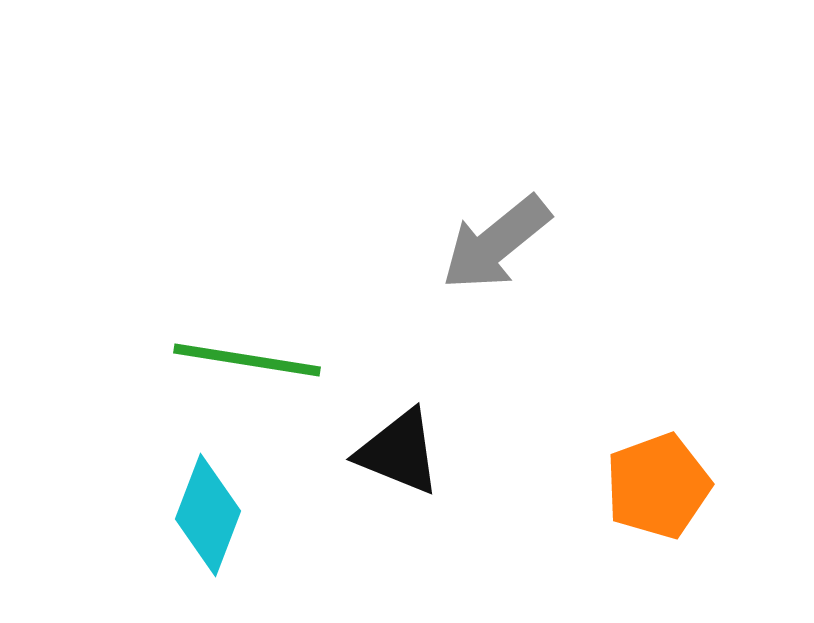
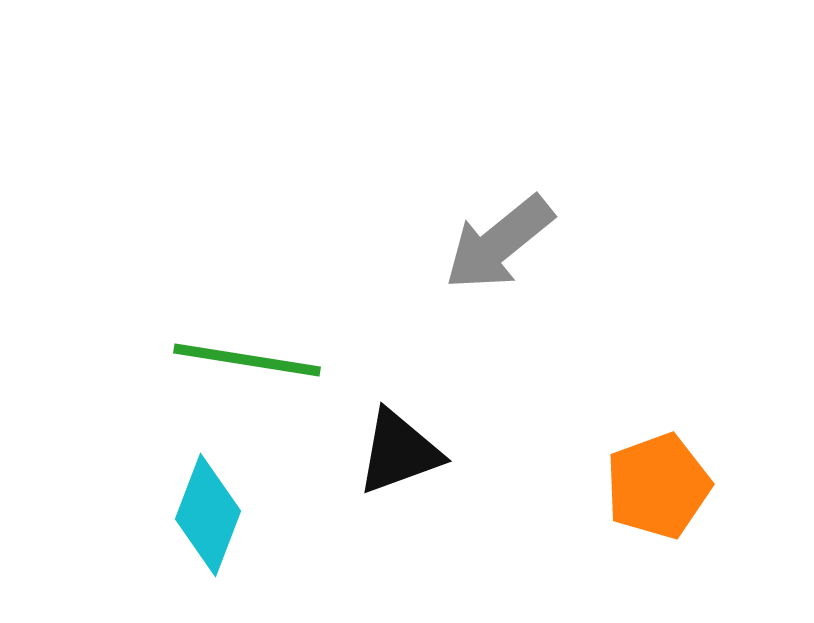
gray arrow: moved 3 px right
black triangle: rotated 42 degrees counterclockwise
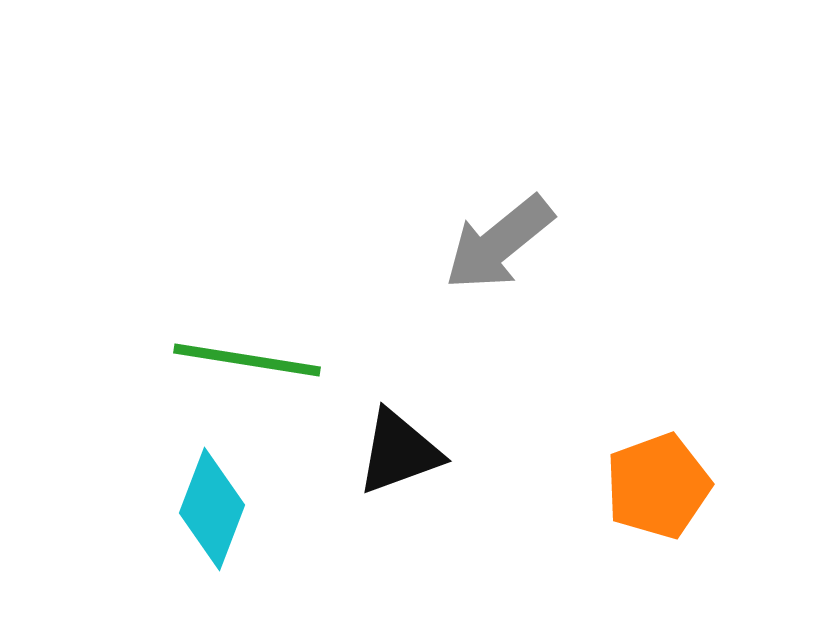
cyan diamond: moved 4 px right, 6 px up
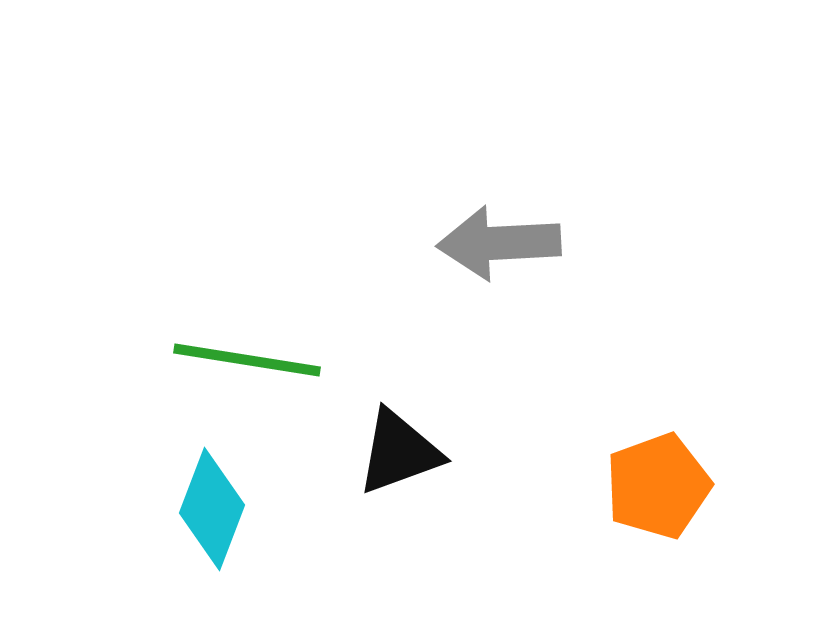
gray arrow: rotated 36 degrees clockwise
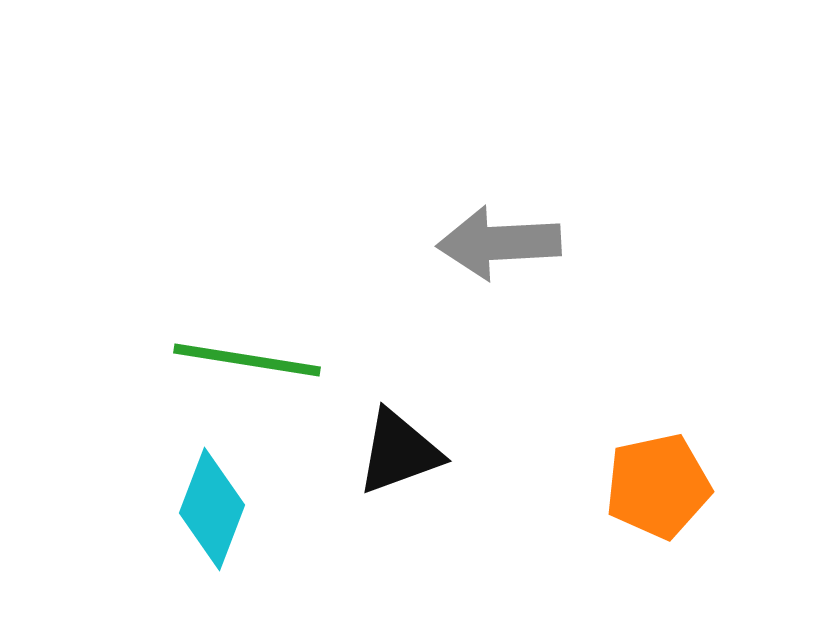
orange pentagon: rotated 8 degrees clockwise
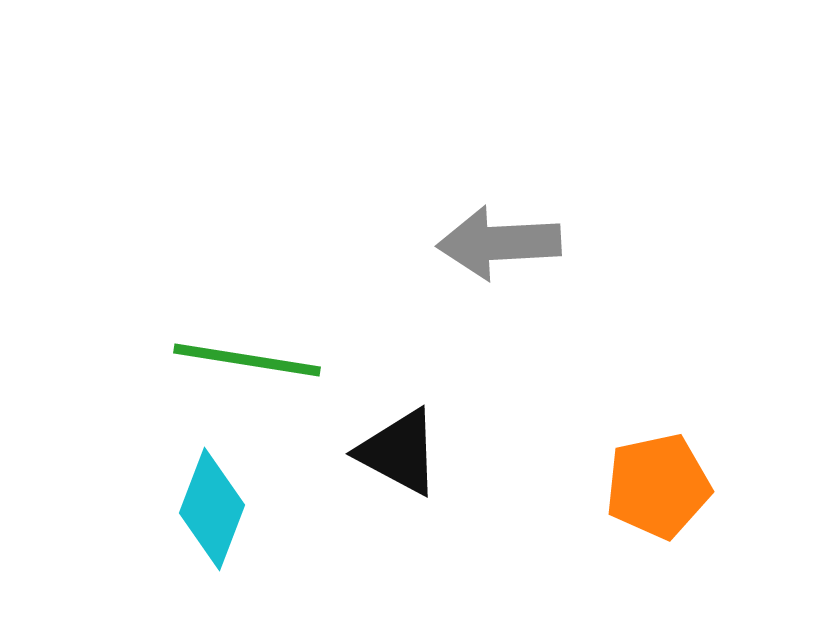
black triangle: rotated 48 degrees clockwise
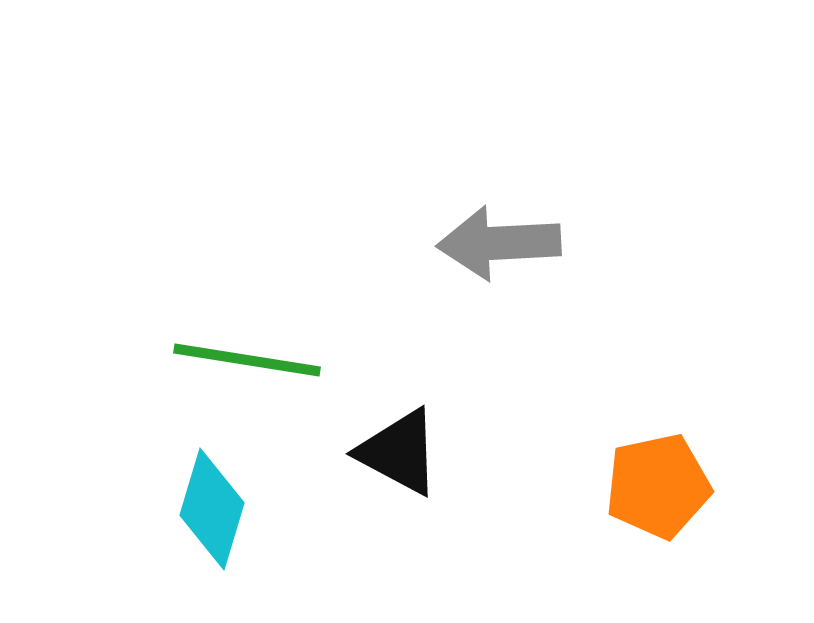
cyan diamond: rotated 4 degrees counterclockwise
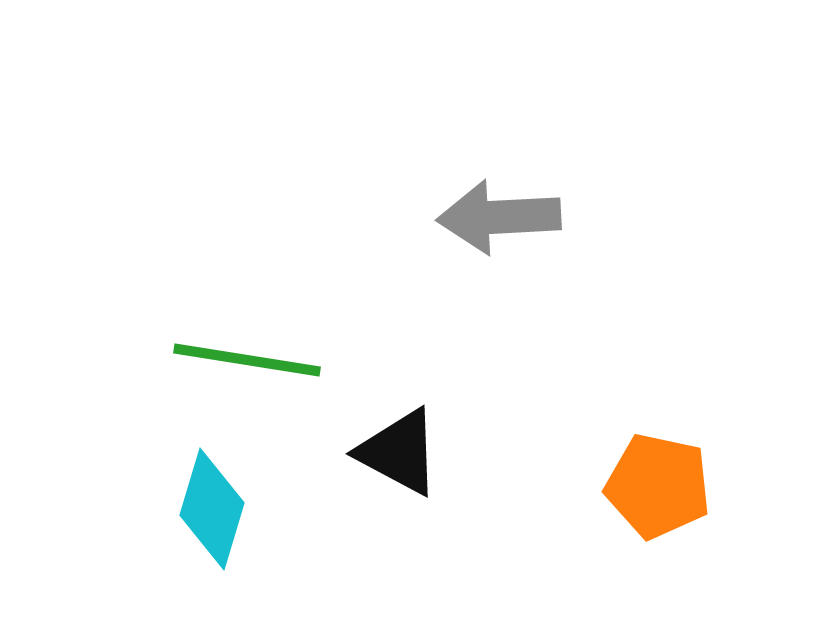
gray arrow: moved 26 px up
orange pentagon: rotated 24 degrees clockwise
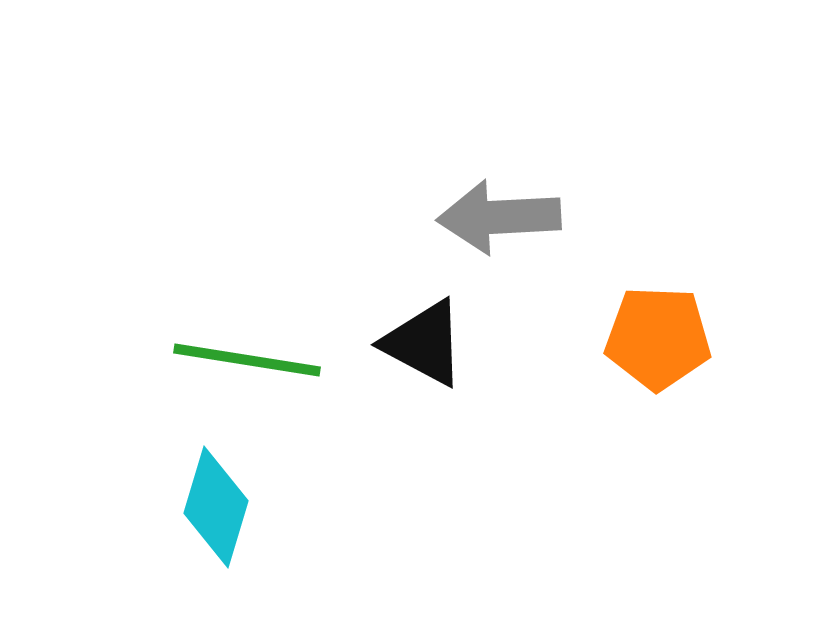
black triangle: moved 25 px right, 109 px up
orange pentagon: moved 148 px up; rotated 10 degrees counterclockwise
cyan diamond: moved 4 px right, 2 px up
